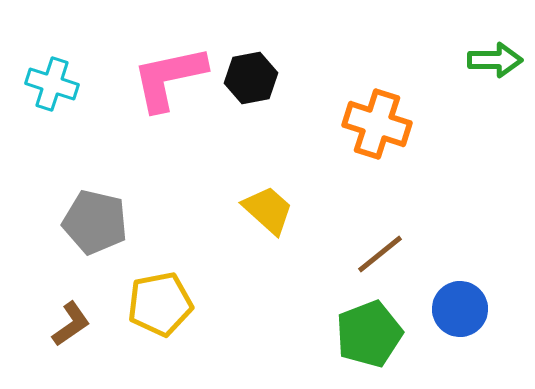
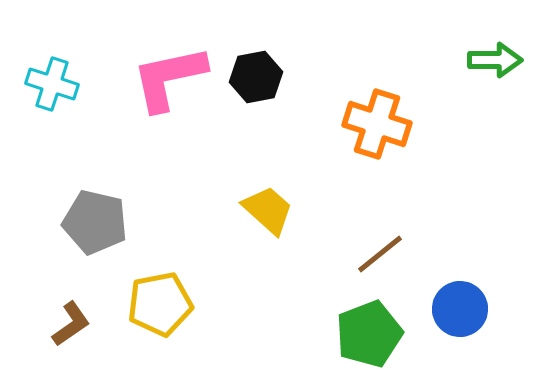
black hexagon: moved 5 px right, 1 px up
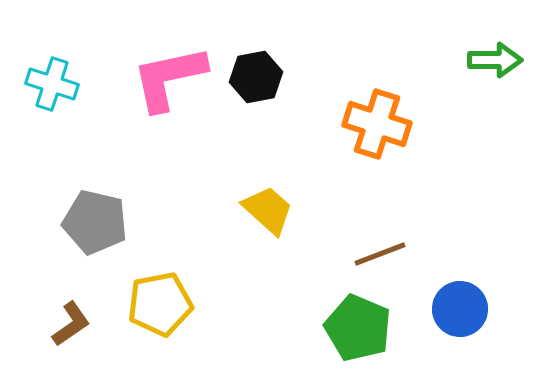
brown line: rotated 18 degrees clockwise
green pentagon: moved 11 px left, 6 px up; rotated 28 degrees counterclockwise
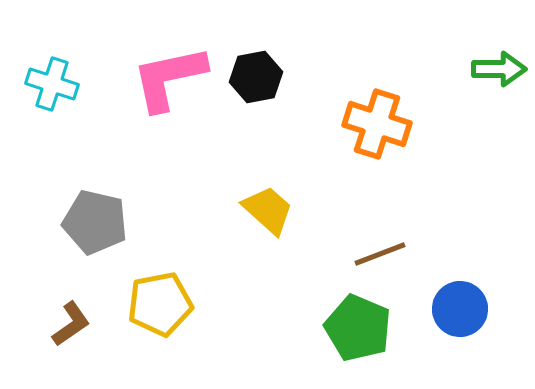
green arrow: moved 4 px right, 9 px down
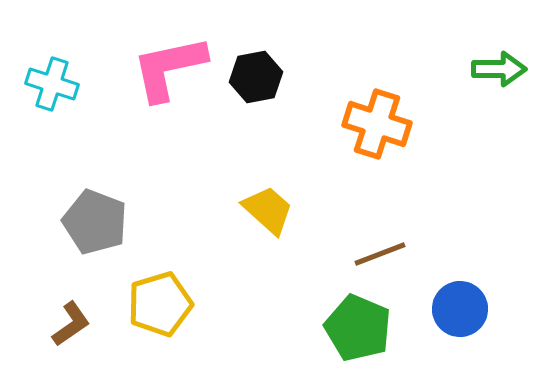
pink L-shape: moved 10 px up
gray pentagon: rotated 8 degrees clockwise
yellow pentagon: rotated 6 degrees counterclockwise
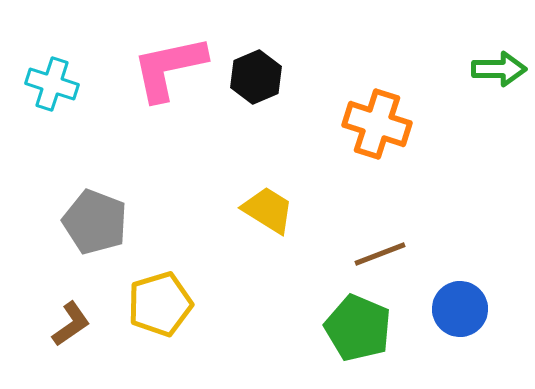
black hexagon: rotated 12 degrees counterclockwise
yellow trapezoid: rotated 10 degrees counterclockwise
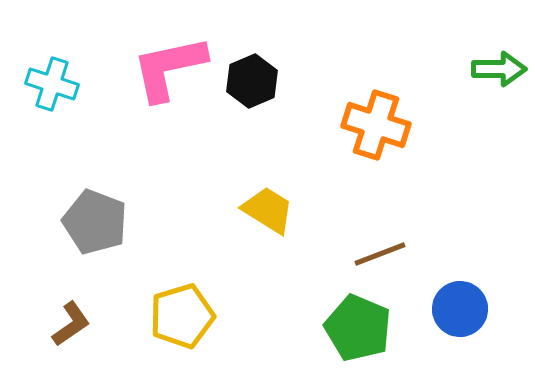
black hexagon: moved 4 px left, 4 px down
orange cross: moved 1 px left, 1 px down
yellow pentagon: moved 22 px right, 12 px down
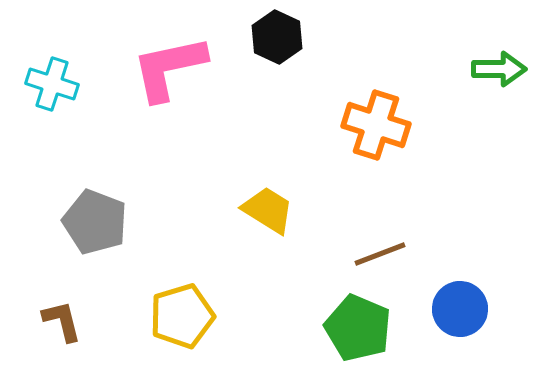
black hexagon: moved 25 px right, 44 px up; rotated 12 degrees counterclockwise
brown L-shape: moved 9 px left, 3 px up; rotated 69 degrees counterclockwise
